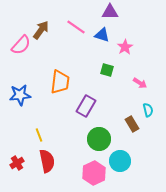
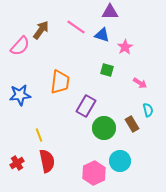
pink semicircle: moved 1 px left, 1 px down
green circle: moved 5 px right, 11 px up
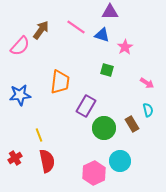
pink arrow: moved 7 px right
red cross: moved 2 px left, 5 px up
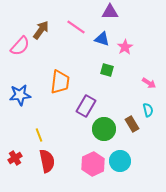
blue triangle: moved 4 px down
pink arrow: moved 2 px right
green circle: moved 1 px down
pink hexagon: moved 1 px left, 9 px up
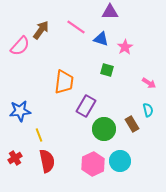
blue triangle: moved 1 px left
orange trapezoid: moved 4 px right
blue star: moved 16 px down
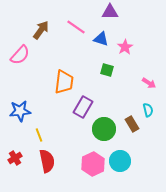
pink semicircle: moved 9 px down
purple rectangle: moved 3 px left, 1 px down
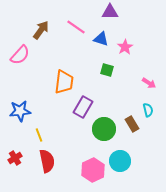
pink hexagon: moved 6 px down
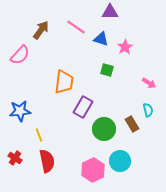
red cross: rotated 24 degrees counterclockwise
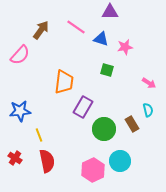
pink star: rotated 21 degrees clockwise
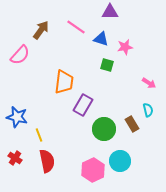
green square: moved 5 px up
purple rectangle: moved 2 px up
blue star: moved 3 px left, 6 px down; rotated 20 degrees clockwise
